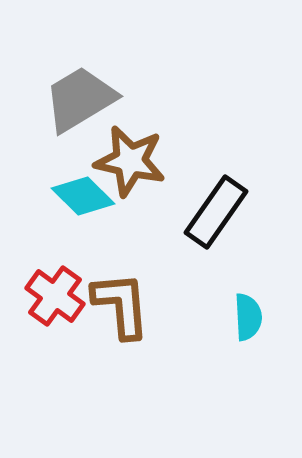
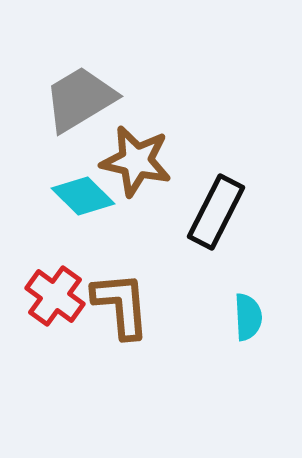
brown star: moved 6 px right
black rectangle: rotated 8 degrees counterclockwise
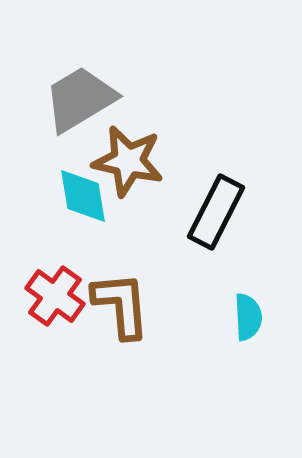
brown star: moved 8 px left
cyan diamond: rotated 36 degrees clockwise
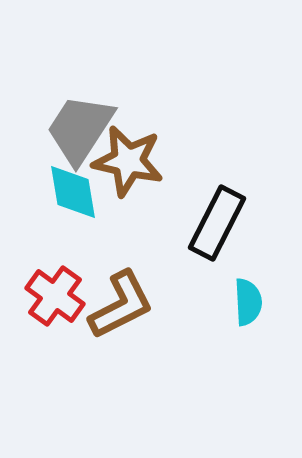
gray trapezoid: moved 30 px down; rotated 26 degrees counterclockwise
cyan diamond: moved 10 px left, 4 px up
black rectangle: moved 1 px right, 11 px down
brown L-shape: rotated 68 degrees clockwise
cyan semicircle: moved 15 px up
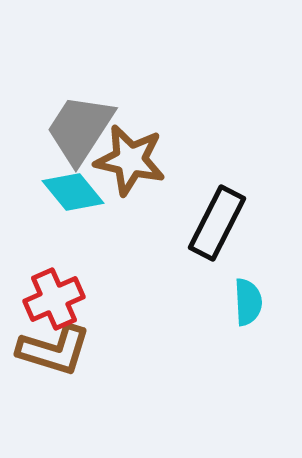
brown star: moved 2 px right, 1 px up
cyan diamond: rotated 30 degrees counterclockwise
red cross: moved 1 px left, 3 px down; rotated 30 degrees clockwise
brown L-shape: moved 67 px left, 45 px down; rotated 44 degrees clockwise
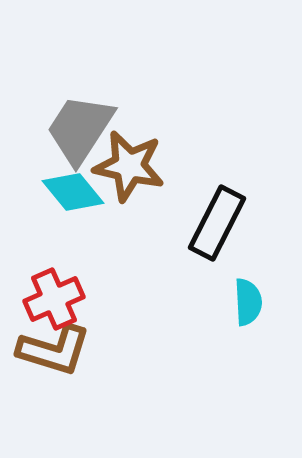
brown star: moved 1 px left, 6 px down
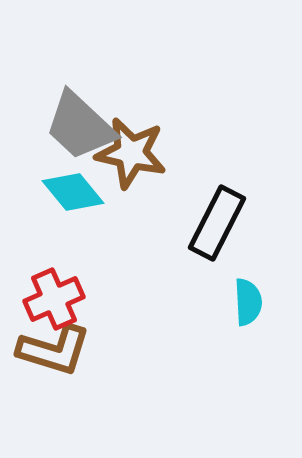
gray trapezoid: moved 3 px up; rotated 80 degrees counterclockwise
brown star: moved 2 px right, 13 px up
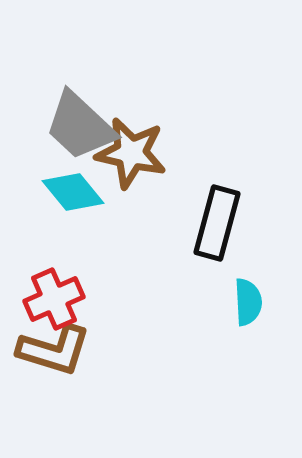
black rectangle: rotated 12 degrees counterclockwise
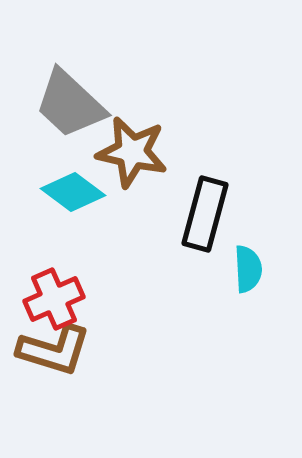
gray trapezoid: moved 10 px left, 22 px up
brown star: moved 1 px right, 1 px up
cyan diamond: rotated 14 degrees counterclockwise
black rectangle: moved 12 px left, 9 px up
cyan semicircle: moved 33 px up
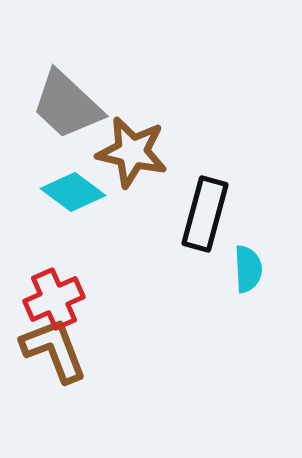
gray trapezoid: moved 3 px left, 1 px down
brown L-shape: rotated 128 degrees counterclockwise
